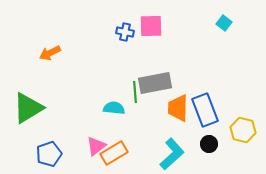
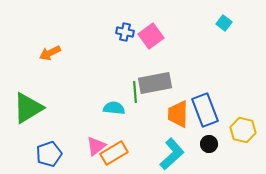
pink square: moved 10 px down; rotated 35 degrees counterclockwise
orange trapezoid: moved 6 px down
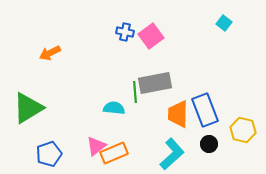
orange rectangle: rotated 8 degrees clockwise
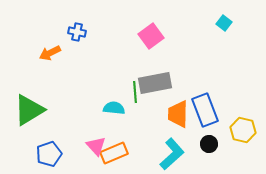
blue cross: moved 48 px left
green triangle: moved 1 px right, 2 px down
pink triangle: rotated 35 degrees counterclockwise
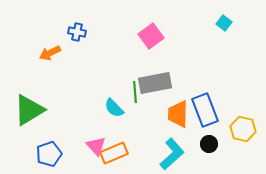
cyan semicircle: rotated 140 degrees counterclockwise
yellow hexagon: moved 1 px up
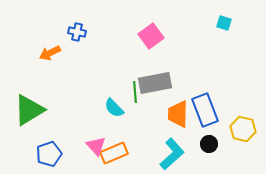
cyan square: rotated 21 degrees counterclockwise
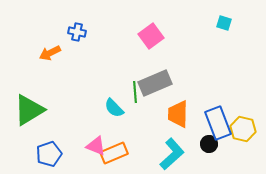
gray rectangle: rotated 12 degrees counterclockwise
blue rectangle: moved 13 px right, 13 px down
pink triangle: rotated 25 degrees counterclockwise
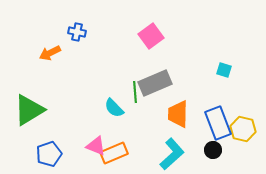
cyan square: moved 47 px down
black circle: moved 4 px right, 6 px down
